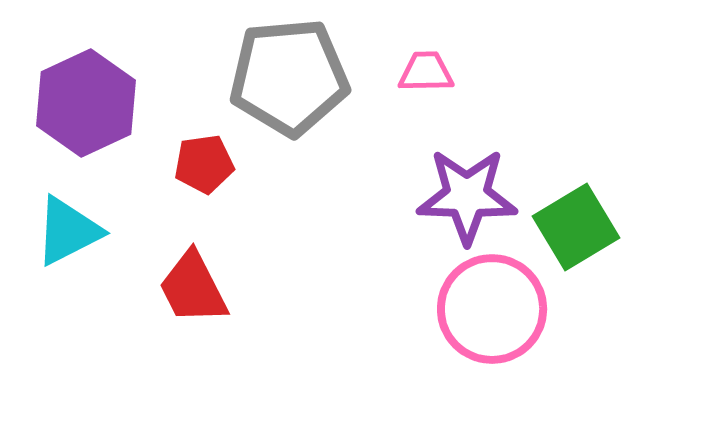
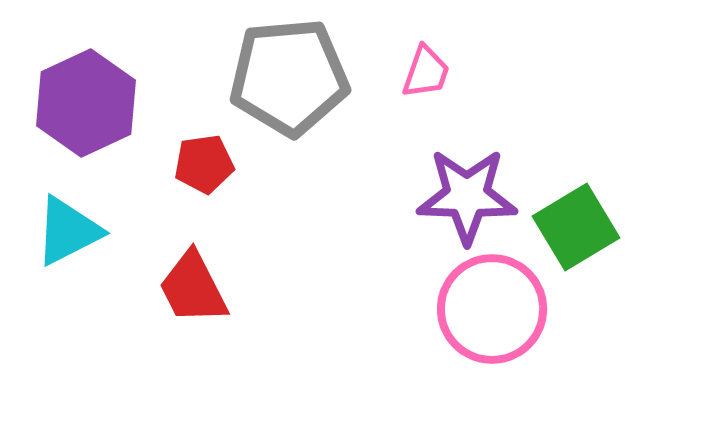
pink trapezoid: rotated 110 degrees clockwise
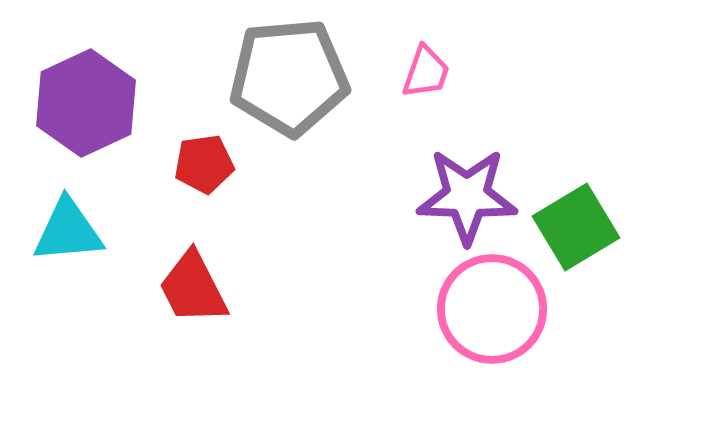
cyan triangle: rotated 22 degrees clockwise
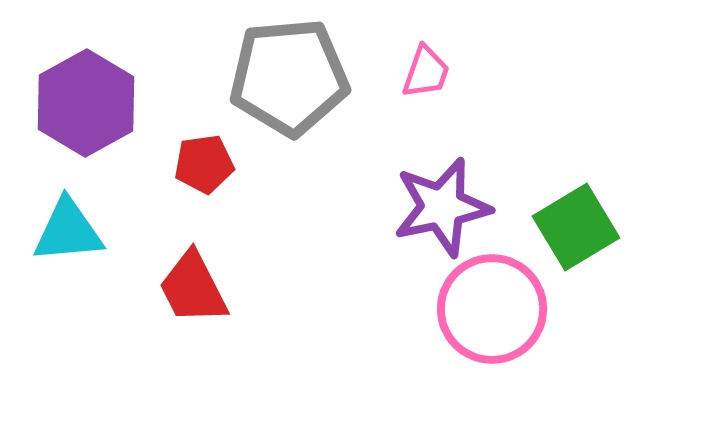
purple hexagon: rotated 4 degrees counterclockwise
purple star: moved 25 px left, 11 px down; rotated 14 degrees counterclockwise
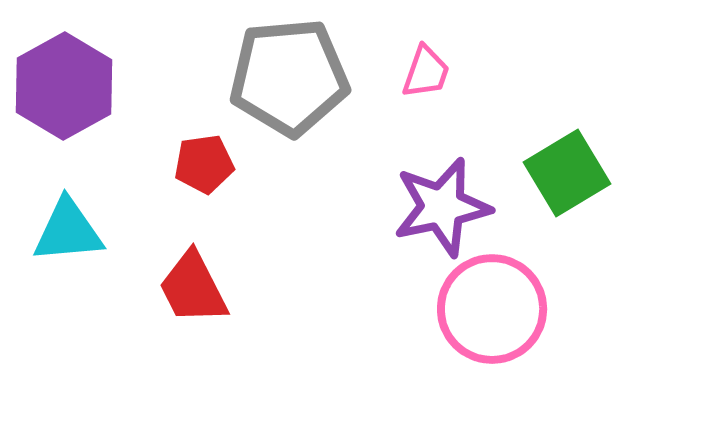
purple hexagon: moved 22 px left, 17 px up
green square: moved 9 px left, 54 px up
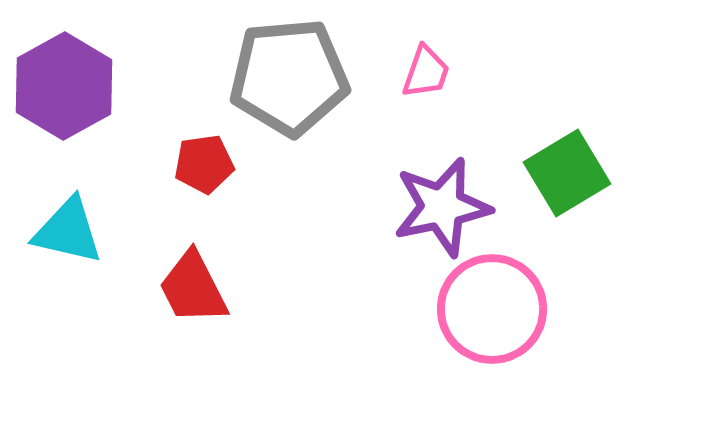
cyan triangle: rotated 18 degrees clockwise
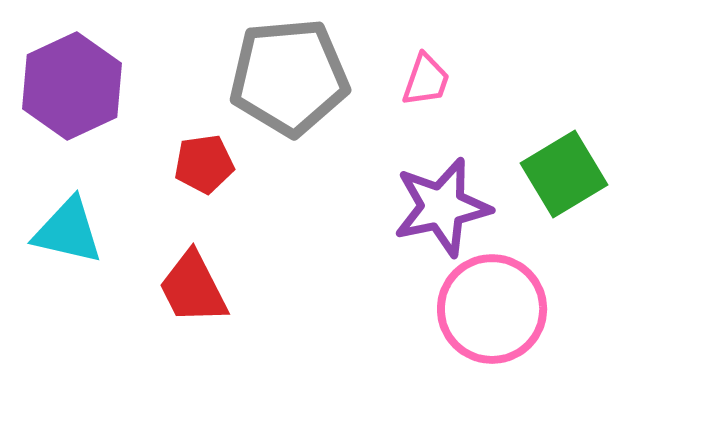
pink trapezoid: moved 8 px down
purple hexagon: moved 8 px right; rotated 4 degrees clockwise
green square: moved 3 px left, 1 px down
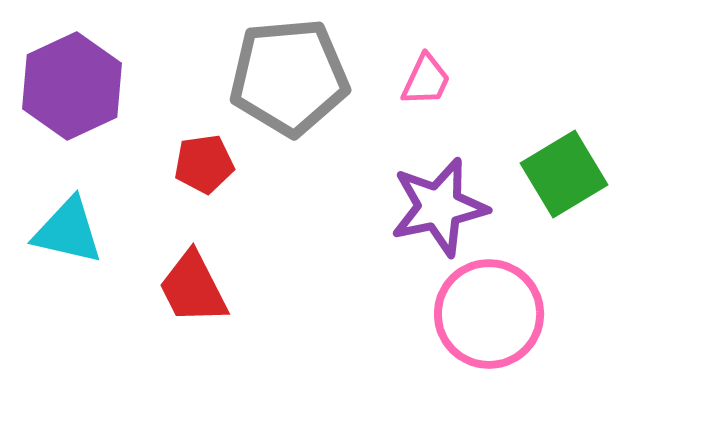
pink trapezoid: rotated 6 degrees clockwise
purple star: moved 3 px left
pink circle: moved 3 px left, 5 px down
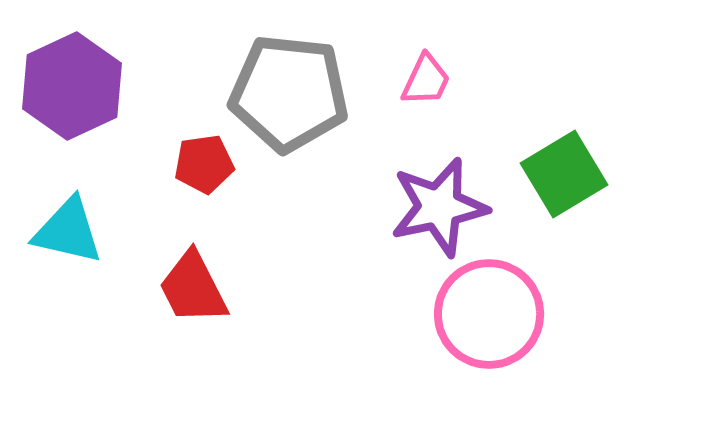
gray pentagon: moved 16 px down; rotated 11 degrees clockwise
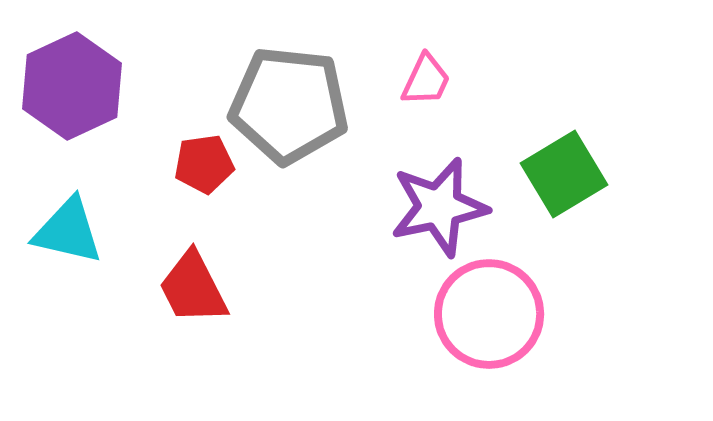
gray pentagon: moved 12 px down
